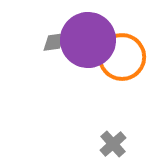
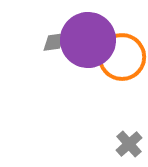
gray cross: moved 16 px right
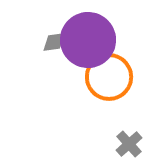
orange circle: moved 13 px left, 20 px down
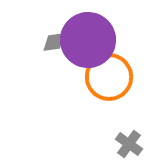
gray cross: rotated 12 degrees counterclockwise
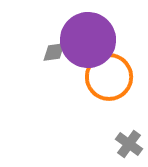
gray diamond: moved 10 px down
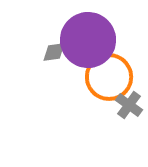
gray cross: moved 39 px up
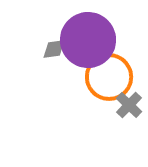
gray diamond: moved 3 px up
gray cross: rotated 8 degrees clockwise
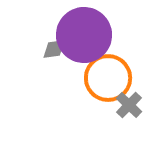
purple circle: moved 4 px left, 5 px up
orange circle: moved 1 px left, 1 px down
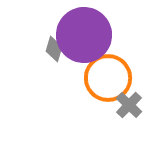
gray diamond: rotated 65 degrees counterclockwise
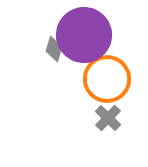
orange circle: moved 1 px left, 1 px down
gray cross: moved 21 px left, 13 px down
